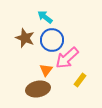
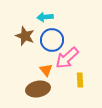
cyan arrow: rotated 42 degrees counterclockwise
brown star: moved 2 px up
orange triangle: rotated 16 degrees counterclockwise
yellow rectangle: rotated 40 degrees counterclockwise
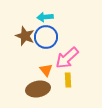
blue circle: moved 6 px left, 3 px up
yellow rectangle: moved 12 px left
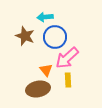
blue circle: moved 9 px right
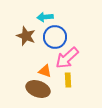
brown star: moved 1 px right
orange triangle: moved 1 px left, 1 px down; rotated 32 degrees counterclockwise
brown ellipse: rotated 30 degrees clockwise
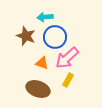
orange triangle: moved 3 px left, 8 px up
yellow rectangle: rotated 32 degrees clockwise
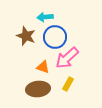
orange triangle: moved 1 px right, 4 px down
yellow rectangle: moved 4 px down
brown ellipse: rotated 25 degrees counterclockwise
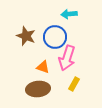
cyan arrow: moved 24 px right, 3 px up
pink arrow: rotated 30 degrees counterclockwise
yellow rectangle: moved 6 px right
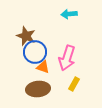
blue circle: moved 20 px left, 15 px down
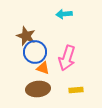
cyan arrow: moved 5 px left
orange triangle: moved 1 px down
yellow rectangle: moved 2 px right, 6 px down; rotated 56 degrees clockwise
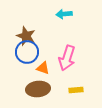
blue circle: moved 8 px left
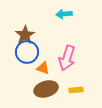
brown star: moved 1 px left, 1 px up; rotated 18 degrees clockwise
brown ellipse: moved 8 px right; rotated 10 degrees counterclockwise
